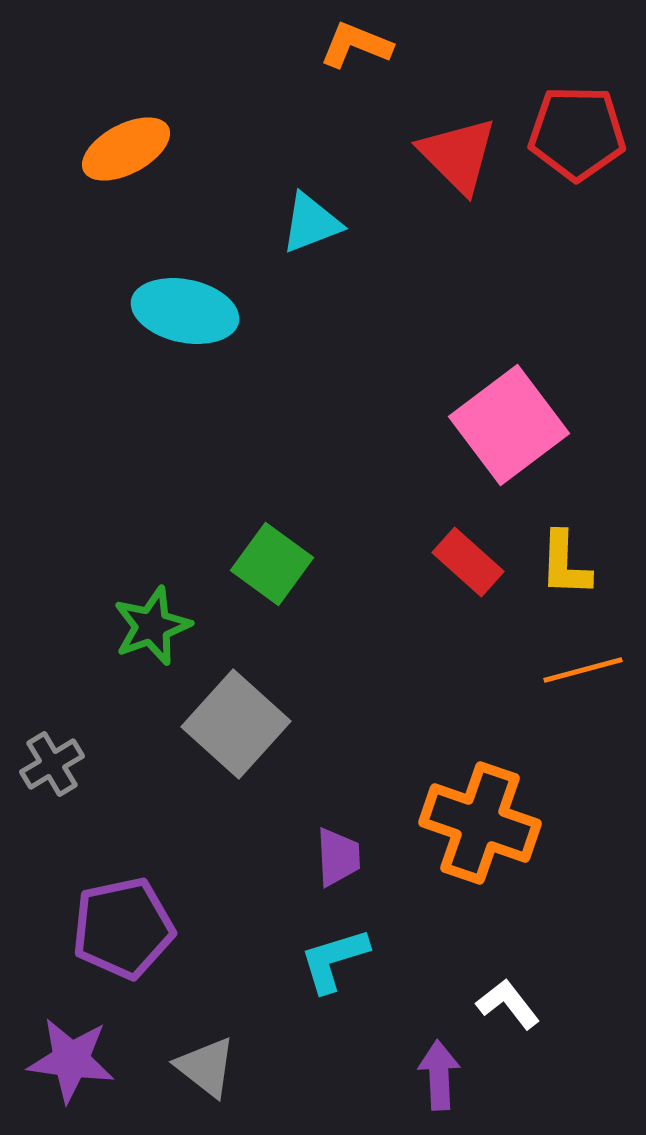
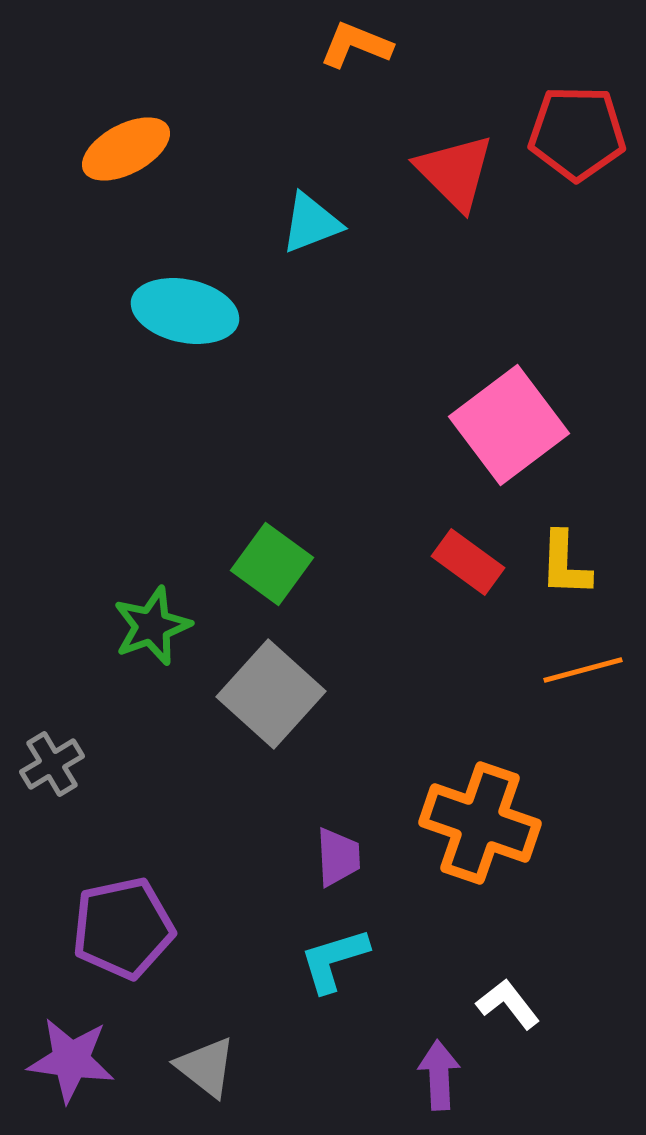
red triangle: moved 3 px left, 17 px down
red rectangle: rotated 6 degrees counterclockwise
gray square: moved 35 px right, 30 px up
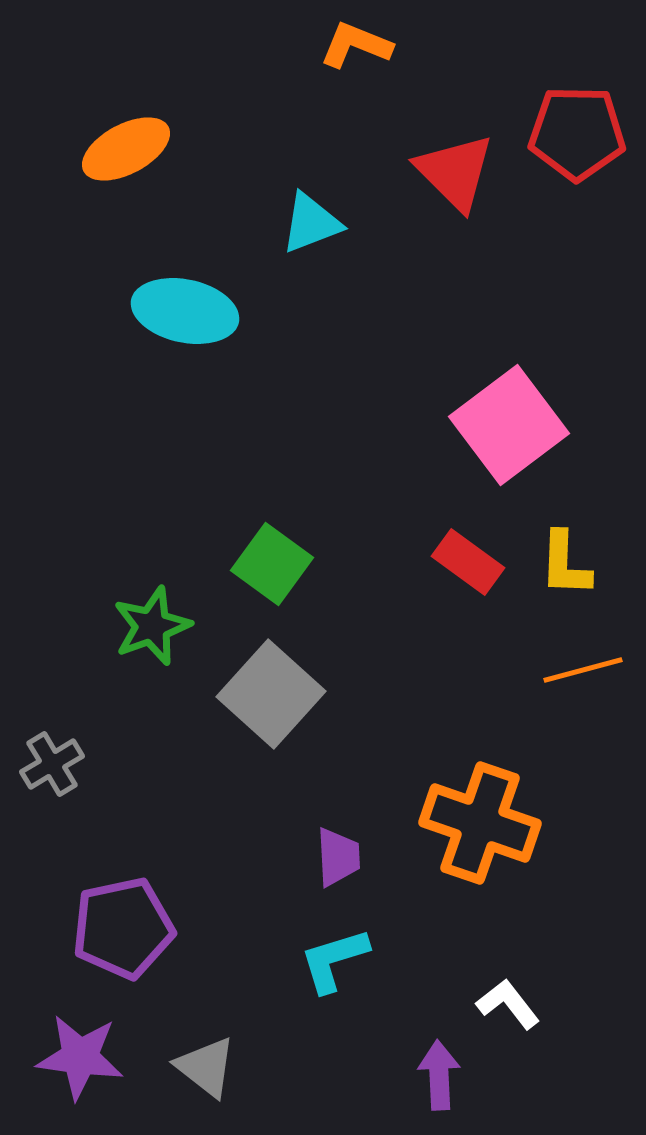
purple star: moved 9 px right, 3 px up
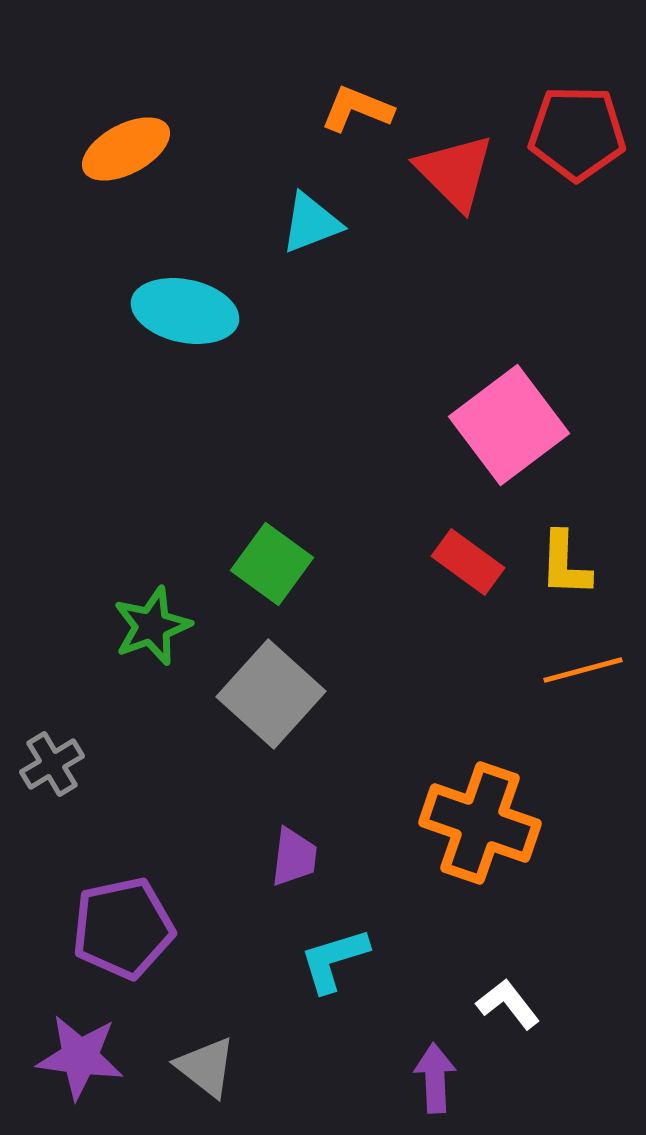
orange L-shape: moved 1 px right, 64 px down
purple trapezoid: moved 44 px left; rotated 10 degrees clockwise
purple arrow: moved 4 px left, 3 px down
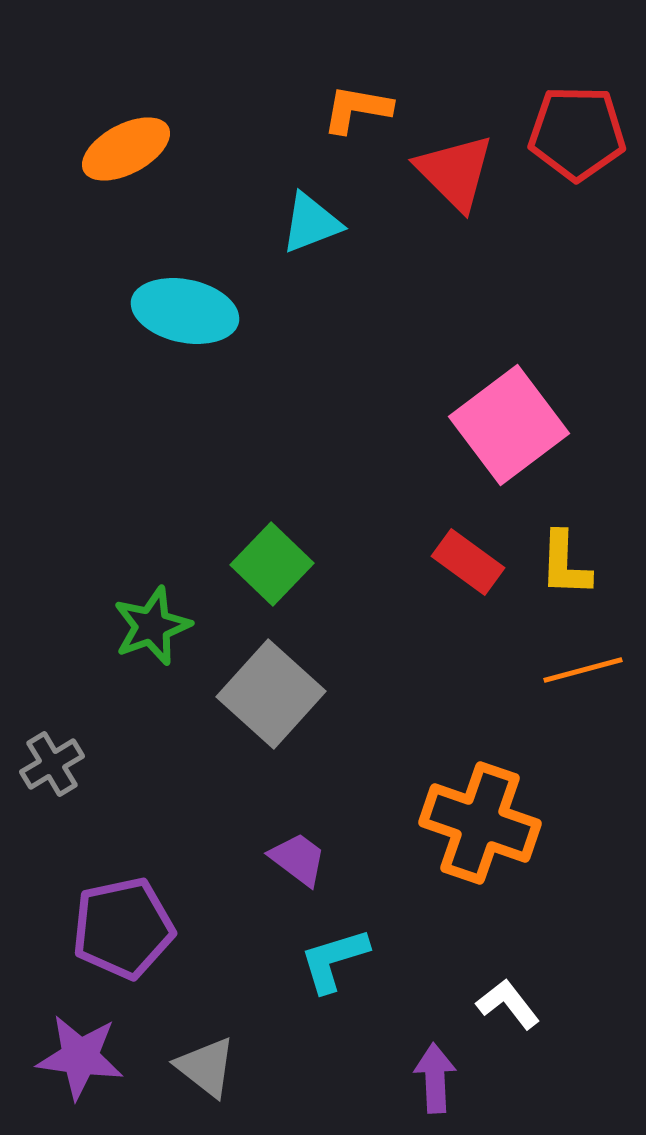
orange L-shape: rotated 12 degrees counterclockwise
green square: rotated 8 degrees clockwise
purple trapezoid: moved 4 px right, 2 px down; rotated 60 degrees counterclockwise
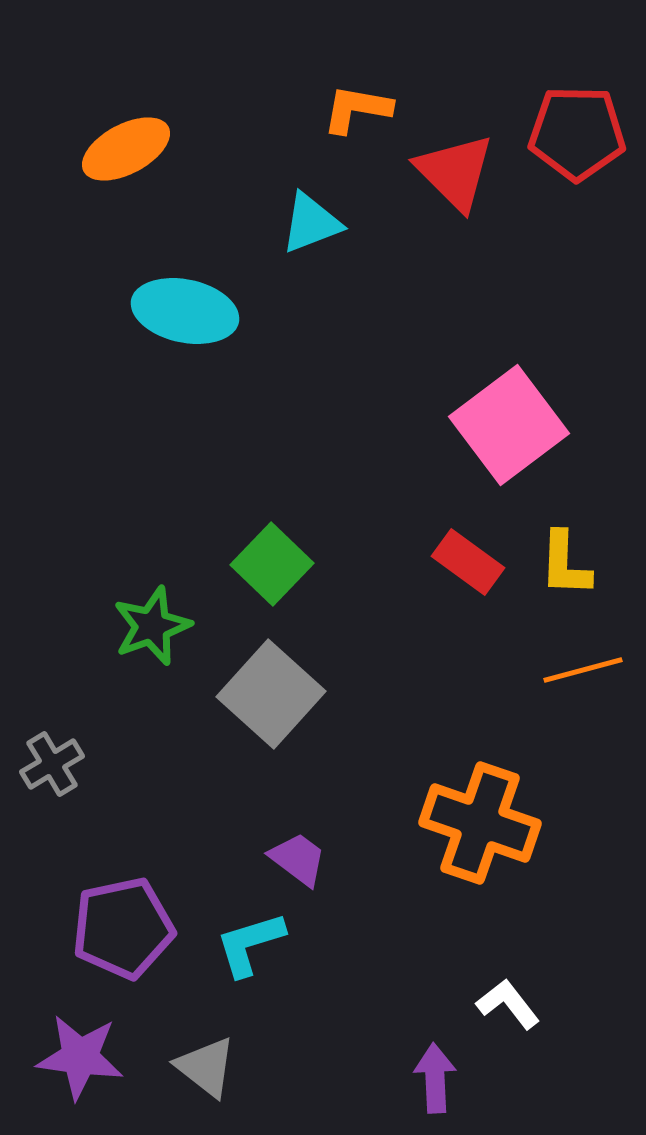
cyan L-shape: moved 84 px left, 16 px up
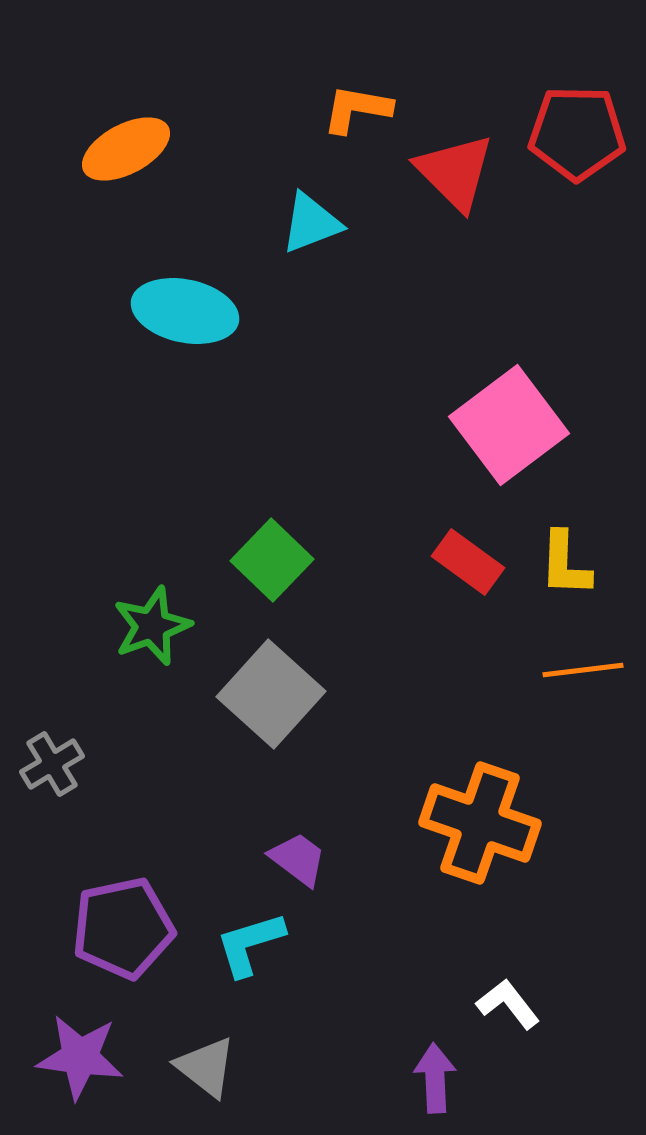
green square: moved 4 px up
orange line: rotated 8 degrees clockwise
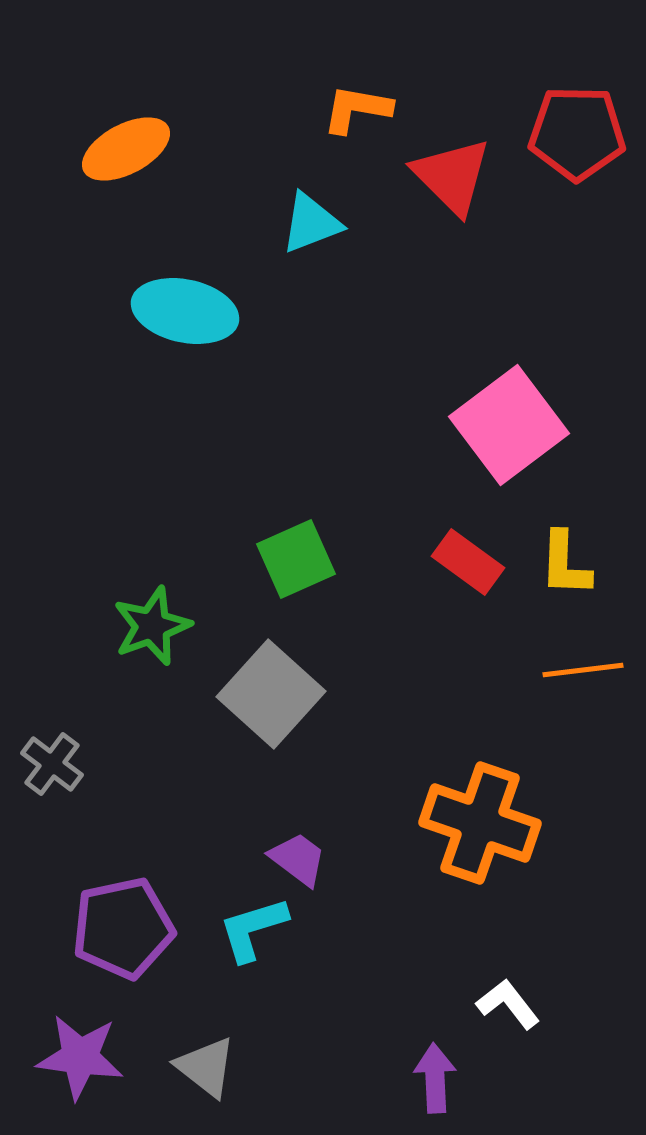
red triangle: moved 3 px left, 4 px down
green square: moved 24 px right, 1 px up; rotated 22 degrees clockwise
gray cross: rotated 22 degrees counterclockwise
cyan L-shape: moved 3 px right, 15 px up
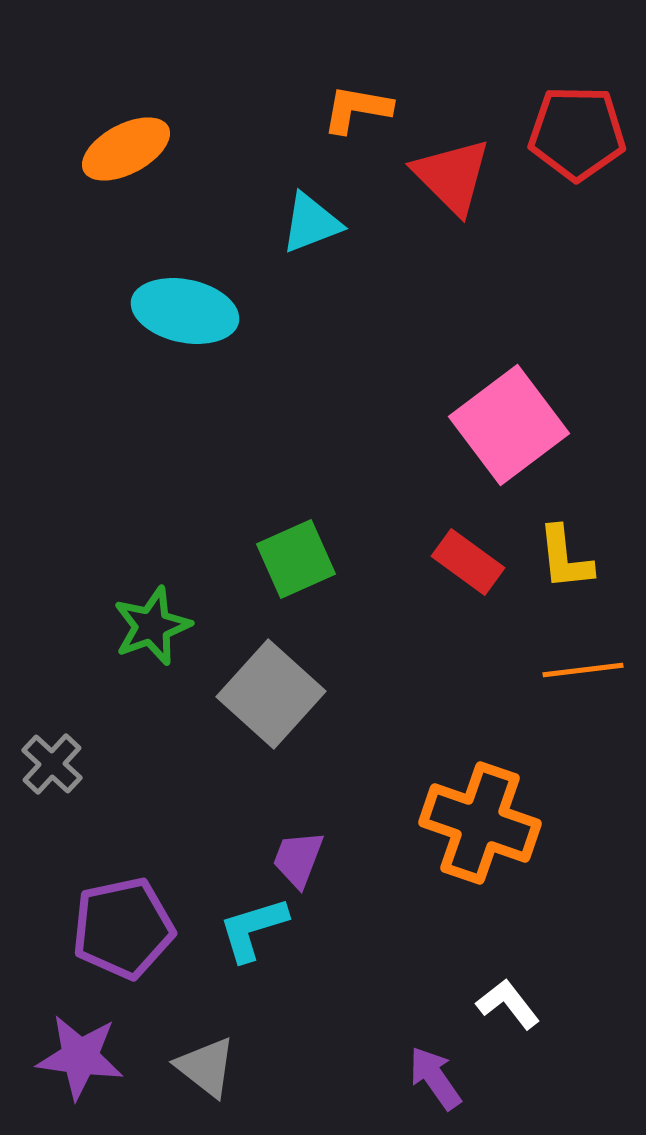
yellow L-shape: moved 6 px up; rotated 8 degrees counterclockwise
gray cross: rotated 6 degrees clockwise
purple trapezoid: rotated 106 degrees counterclockwise
purple arrow: rotated 32 degrees counterclockwise
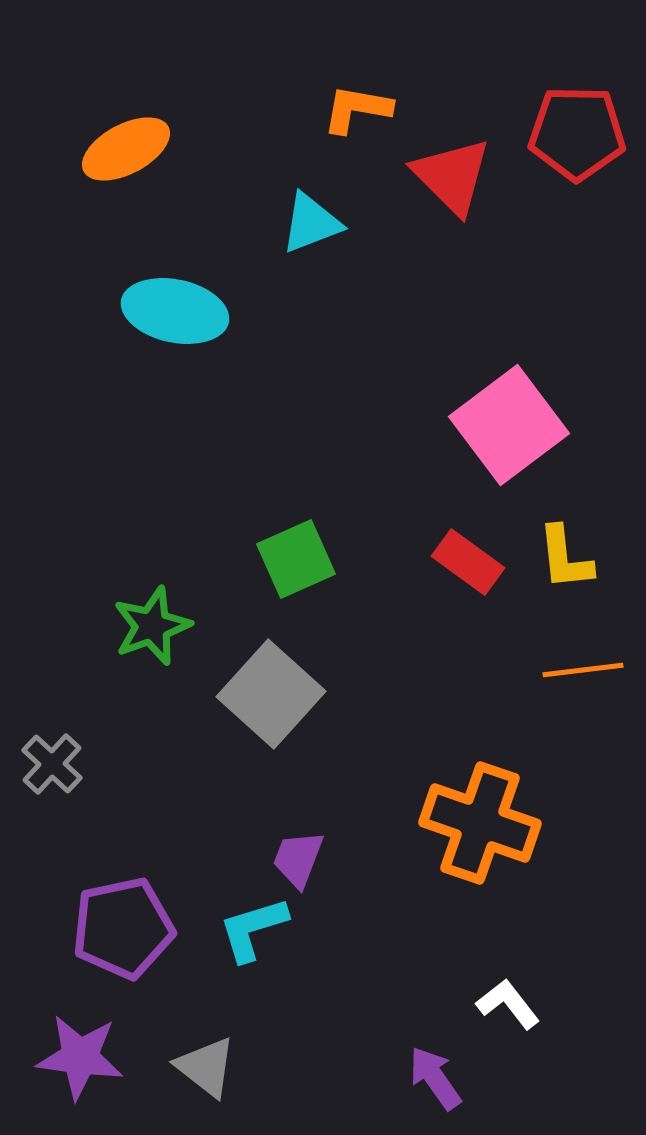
cyan ellipse: moved 10 px left
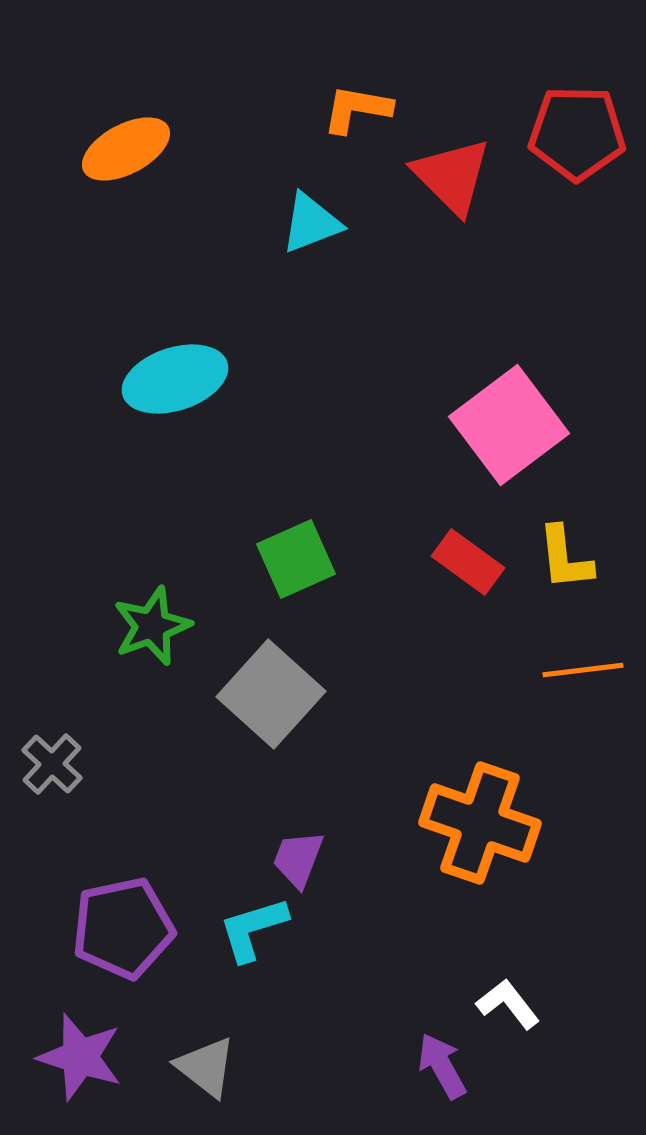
cyan ellipse: moved 68 px down; rotated 30 degrees counterclockwise
purple star: rotated 10 degrees clockwise
purple arrow: moved 7 px right, 12 px up; rotated 6 degrees clockwise
